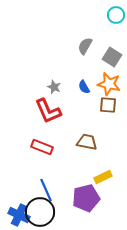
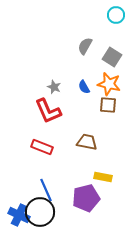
yellow rectangle: rotated 36 degrees clockwise
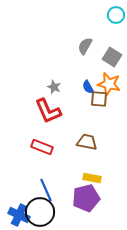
blue semicircle: moved 4 px right
brown square: moved 9 px left, 6 px up
yellow rectangle: moved 11 px left, 1 px down
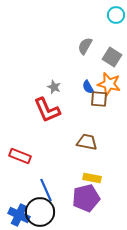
red L-shape: moved 1 px left, 1 px up
red rectangle: moved 22 px left, 9 px down
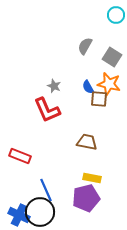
gray star: moved 1 px up
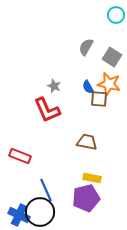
gray semicircle: moved 1 px right, 1 px down
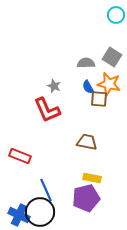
gray semicircle: moved 16 px down; rotated 60 degrees clockwise
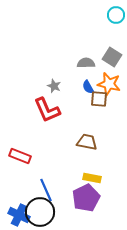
purple pentagon: rotated 12 degrees counterclockwise
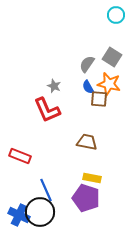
gray semicircle: moved 1 px right, 1 px down; rotated 54 degrees counterclockwise
purple pentagon: rotated 28 degrees counterclockwise
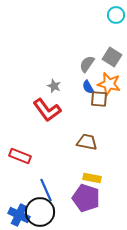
red L-shape: rotated 12 degrees counterclockwise
